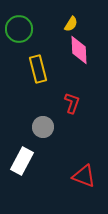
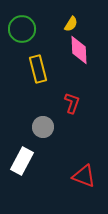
green circle: moved 3 px right
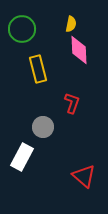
yellow semicircle: rotated 21 degrees counterclockwise
white rectangle: moved 4 px up
red triangle: rotated 20 degrees clockwise
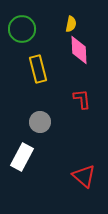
red L-shape: moved 10 px right, 4 px up; rotated 25 degrees counterclockwise
gray circle: moved 3 px left, 5 px up
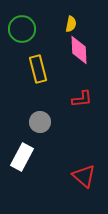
red L-shape: rotated 90 degrees clockwise
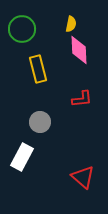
red triangle: moved 1 px left, 1 px down
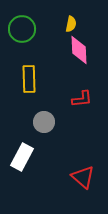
yellow rectangle: moved 9 px left, 10 px down; rotated 12 degrees clockwise
gray circle: moved 4 px right
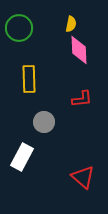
green circle: moved 3 px left, 1 px up
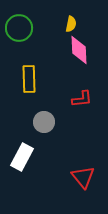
red triangle: rotated 10 degrees clockwise
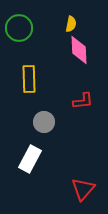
red L-shape: moved 1 px right, 2 px down
white rectangle: moved 8 px right, 2 px down
red triangle: moved 12 px down; rotated 20 degrees clockwise
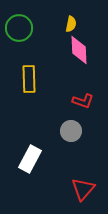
red L-shape: rotated 25 degrees clockwise
gray circle: moved 27 px right, 9 px down
